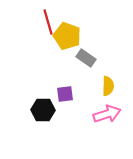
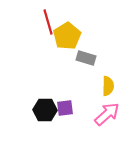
yellow pentagon: rotated 20 degrees clockwise
gray rectangle: rotated 18 degrees counterclockwise
purple square: moved 14 px down
black hexagon: moved 2 px right
pink arrow: rotated 24 degrees counterclockwise
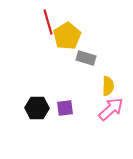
black hexagon: moved 8 px left, 2 px up
pink arrow: moved 4 px right, 5 px up
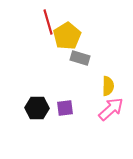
gray rectangle: moved 6 px left
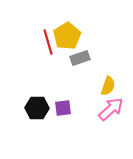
red line: moved 20 px down
gray rectangle: rotated 36 degrees counterclockwise
yellow semicircle: rotated 18 degrees clockwise
purple square: moved 2 px left
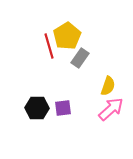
red line: moved 1 px right, 4 px down
gray rectangle: rotated 36 degrees counterclockwise
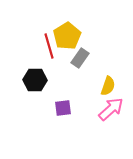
black hexagon: moved 2 px left, 28 px up
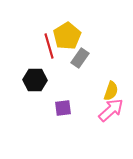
yellow semicircle: moved 3 px right, 5 px down
pink arrow: moved 1 px down
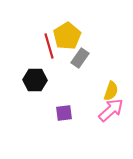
purple square: moved 1 px right, 5 px down
